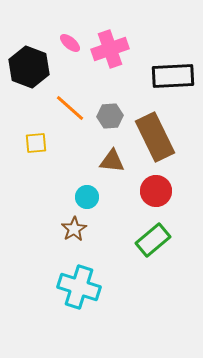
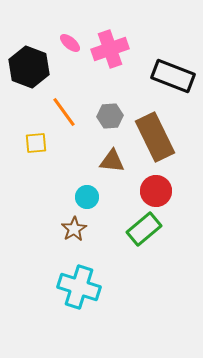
black rectangle: rotated 24 degrees clockwise
orange line: moved 6 px left, 4 px down; rotated 12 degrees clockwise
green rectangle: moved 9 px left, 11 px up
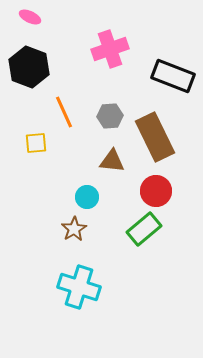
pink ellipse: moved 40 px left, 26 px up; rotated 15 degrees counterclockwise
orange line: rotated 12 degrees clockwise
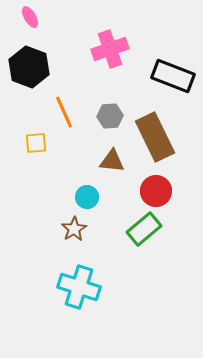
pink ellipse: rotated 35 degrees clockwise
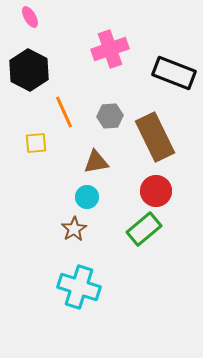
black hexagon: moved 3 px down; rotated 6 degrees clockwise
black rectangle: moved 1 px right, 3 px up
brown triangle: moved 16 px left, 1 px down; rotated 16 degrees counterclockwise
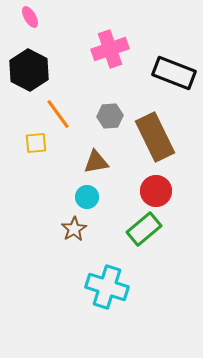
orange line: moved 6 px left, 2 px down; rotated 12 degrees counterclockwise
cyan cross: moved 28 px right
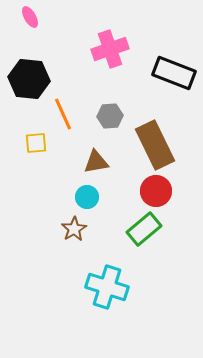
black hexagon: moved 9 px down; rotated 21 degrees counterclockwise
orange line: moved 5 px right; rotated 12 degrees clockwise
brown rectangle: moved 8 px down
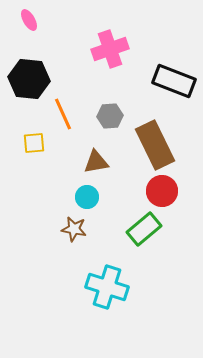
pink ellipse: moved 1 px left, 3 px down
black rectangle: moved 8 px down
yellow square: moved 2 px left
red circle: moved 6 px right
brown star: rotated 30 degrees counterclockwise
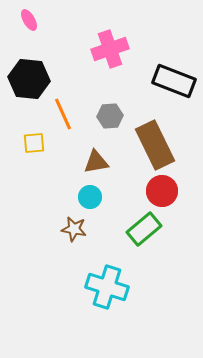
cyan circle: moved 3 px right
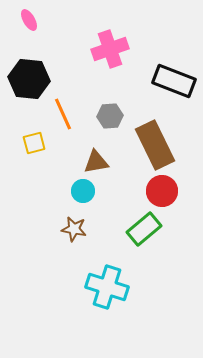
yellow square: rotated 10 degrees counterclockwise
cyan circle: moved 7 px left, 6 px up
